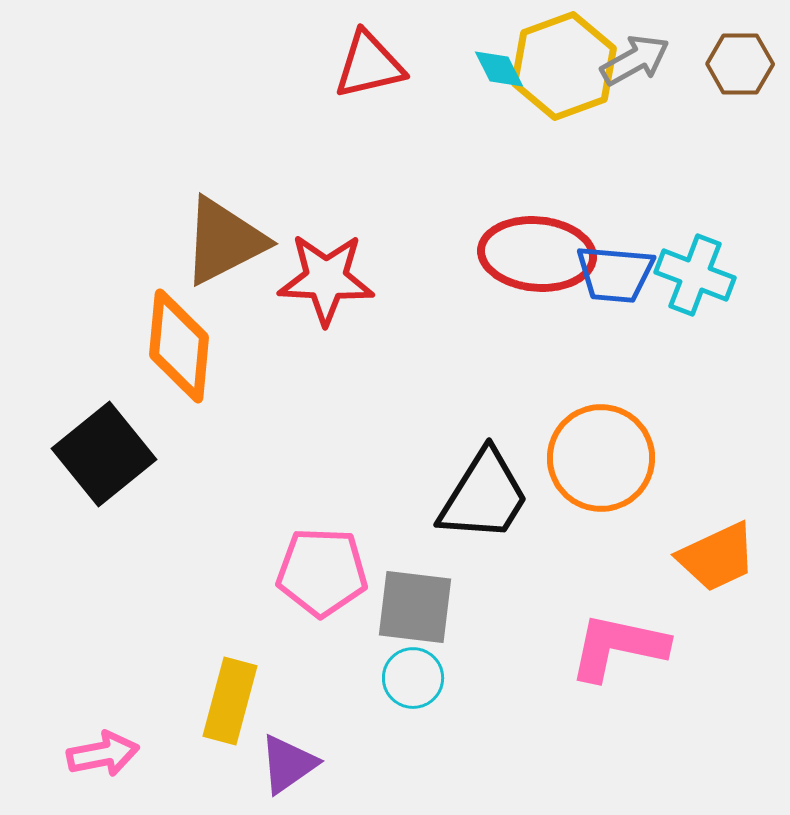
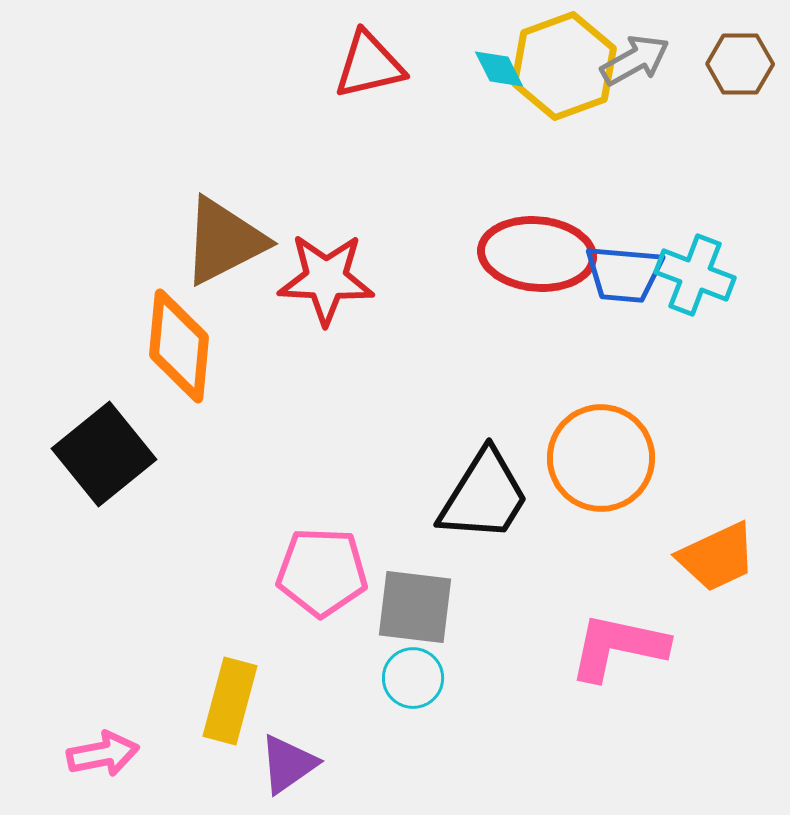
blue trapezoid: moved 9 px right
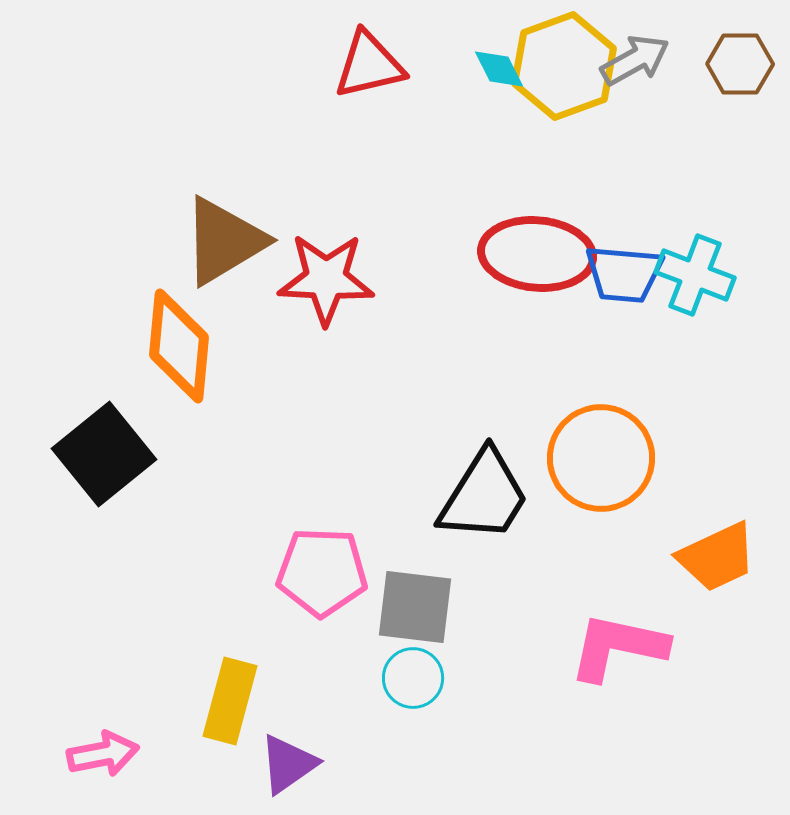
brown triangle: rotated 4 degrees counterclockwise
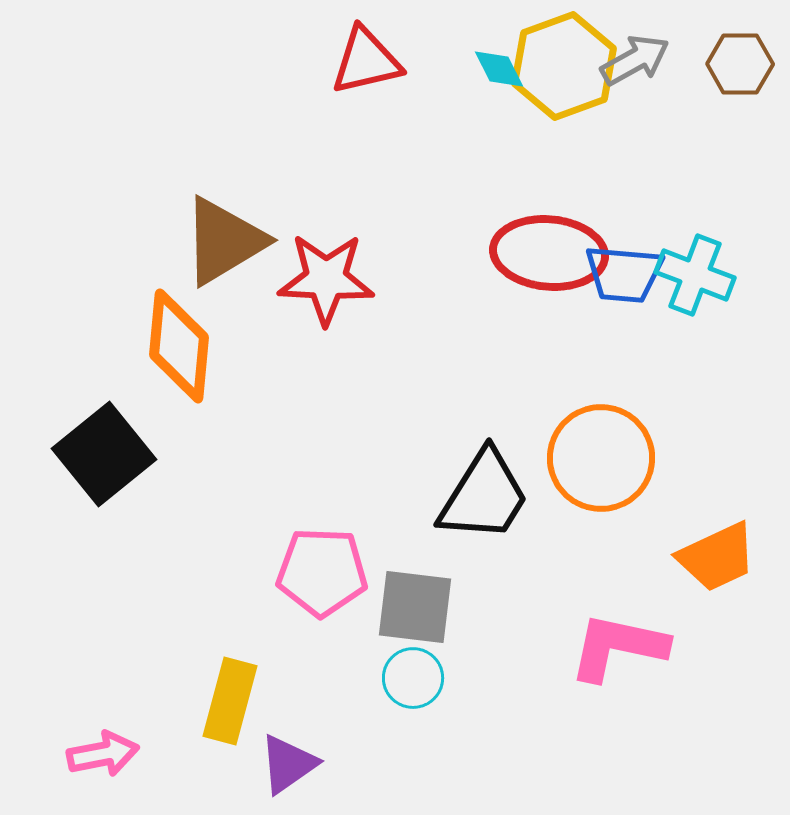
red triangle: moved 3 px left, 4 px up
red ellipse: moved 12 px right, 1 px up
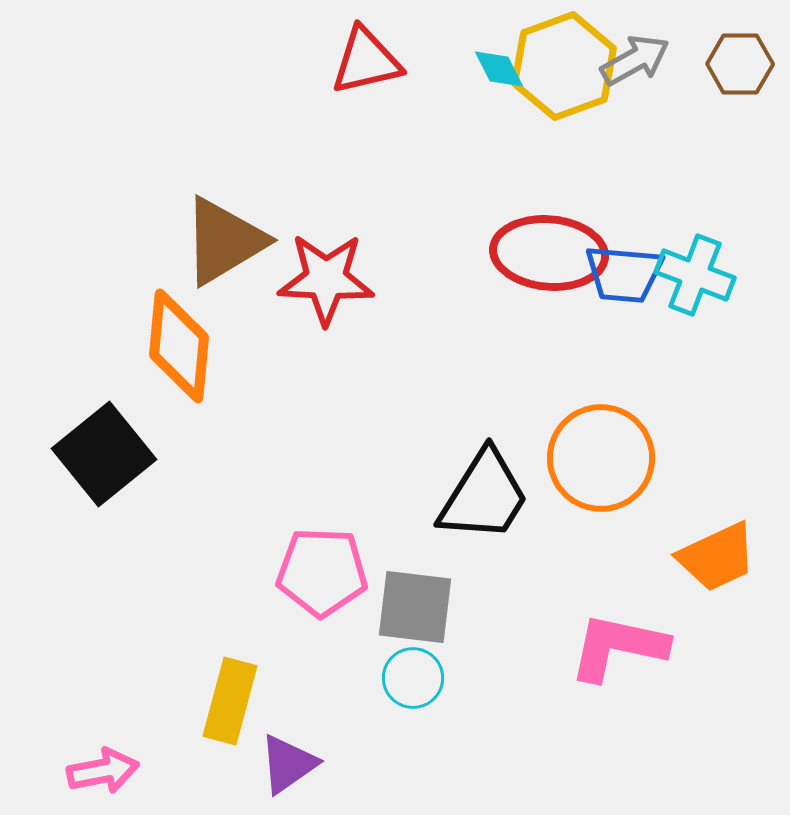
pink arrow: moved 17 px down
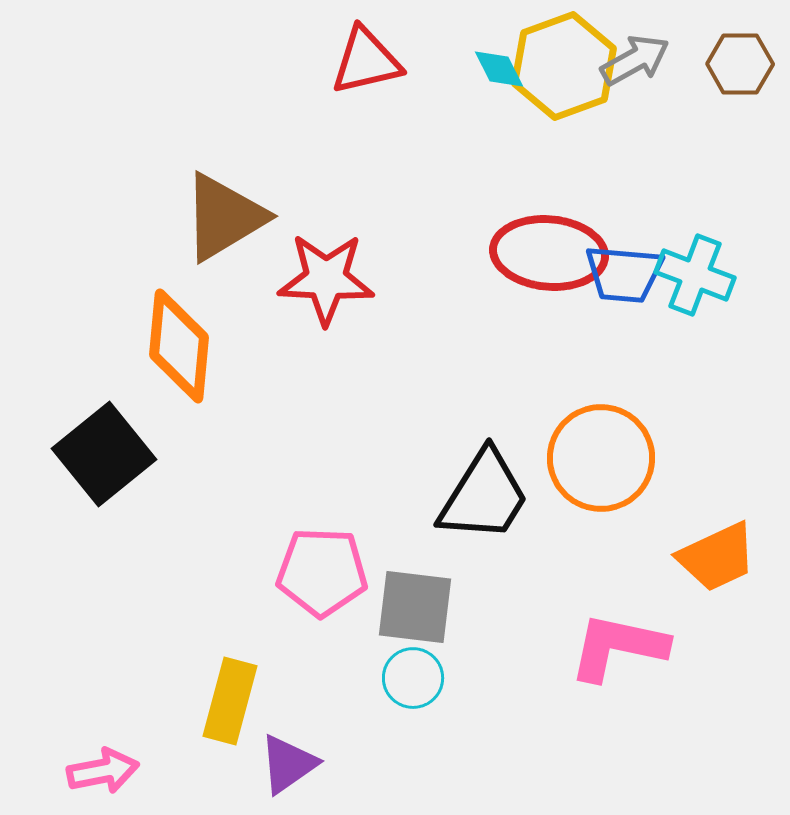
brown triangle: moved 24 px up
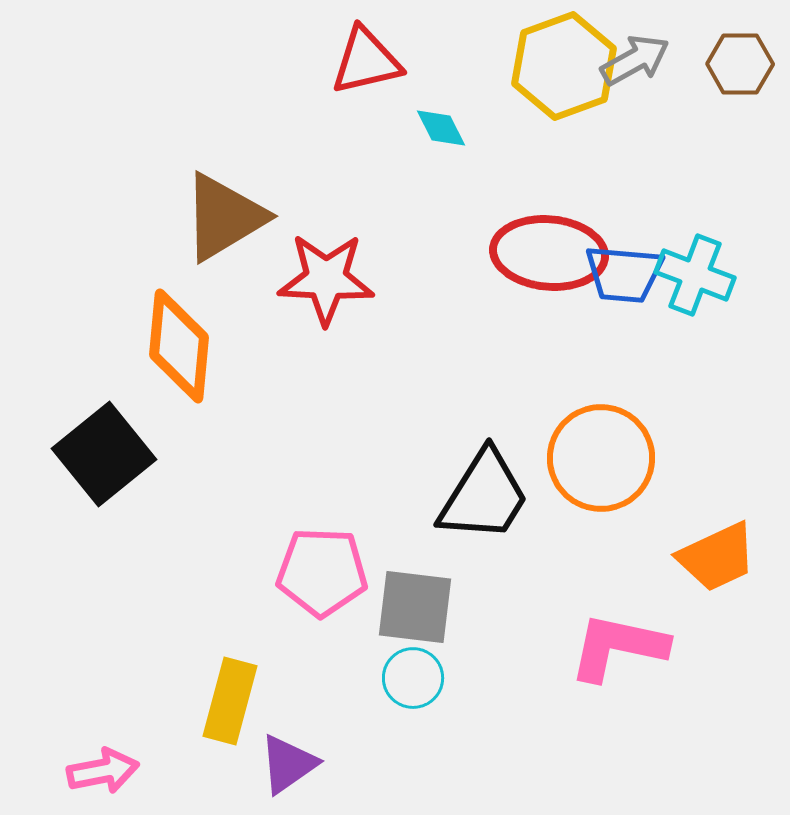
cyan diamond: moved 58 px left, 59 px down
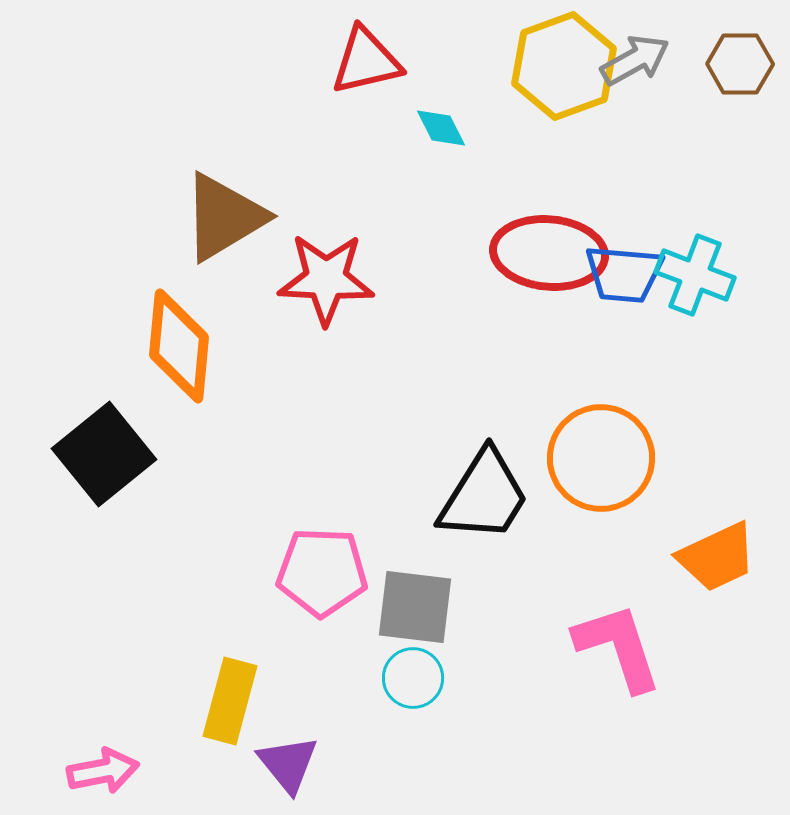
pink L-shape: rotated 60 degrees clockwise
purple triangle: rotated 34 degrees counterclockwise
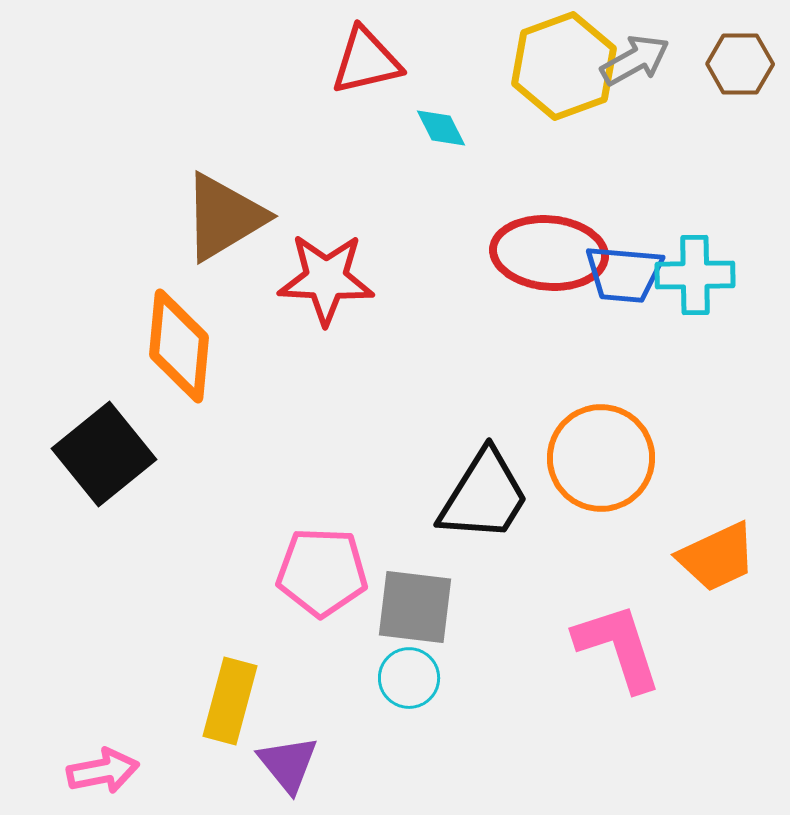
cyan cross: rotated 22 degrees counterclockwise
cyan circle: moved 4 px left
